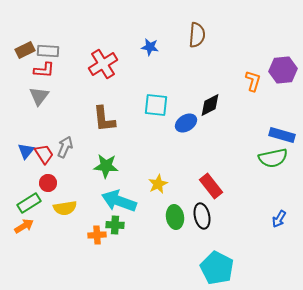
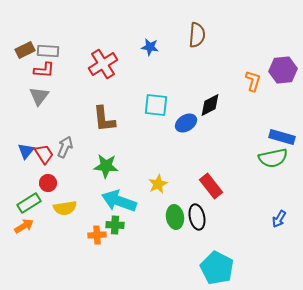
blue rectangle: moved 2 px down
black ellipse: moved 5 px left, 1 px down
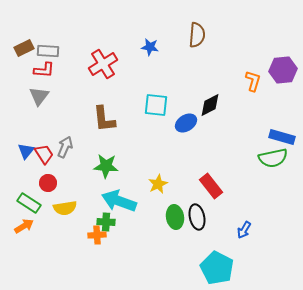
brown rectangle: moved 1 px left, 2 px up
green rectangle: rotated 65 degrees clockwise
blue arrow: moved 35 px left, 11 px down
green cross: moved 9 px left, 3 px up
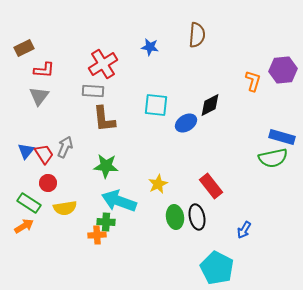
gray rectangle: moved 45 px right, 40 px down
